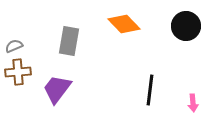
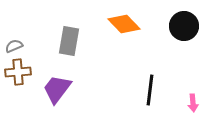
black circle: moved 2 px left
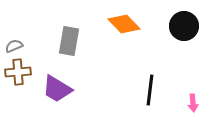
purple trapezoid: rotated 96 degrees counterclockwise
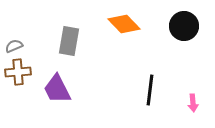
purple trapezoid: rotated 32 degrees clockwise
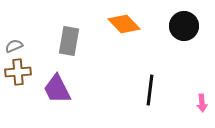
pink arrow: moved 9 px right
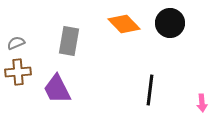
black circle: moved 14 px left, 3 px up
gray semicircle: moved 2 px right, 3 px up
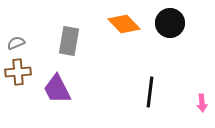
black line: moved 2 px down
